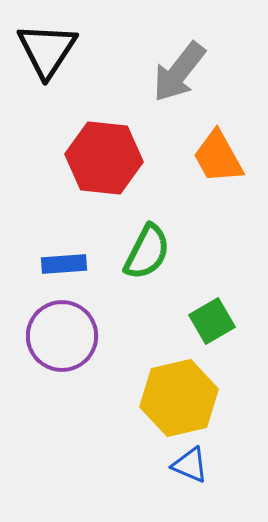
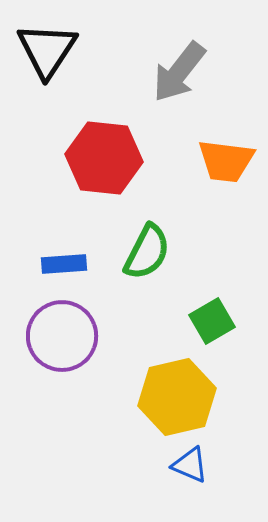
orange trapezoid: moved 8 px right, 4 px down; rotated 54 degrees counterclockwise
yellow hexagon: moved 2 px left, 1 px up
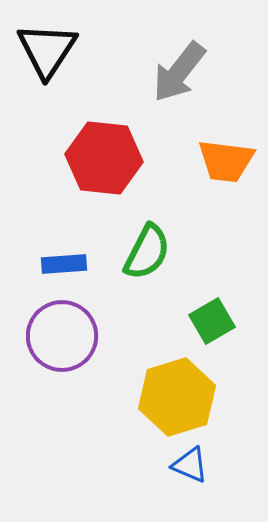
yellow hexagon: rotated 4 degrees counterclockwise
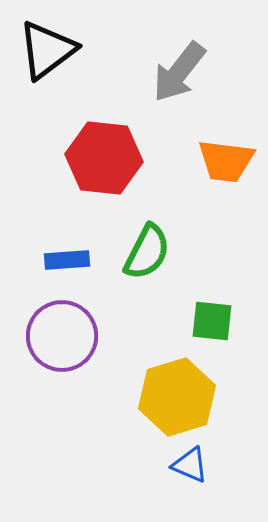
black triangle: rotated 20 degrees clockwise
blue rectangle: moved 3 px right, 4 px up
green square: rotated 36 degrees clockwise
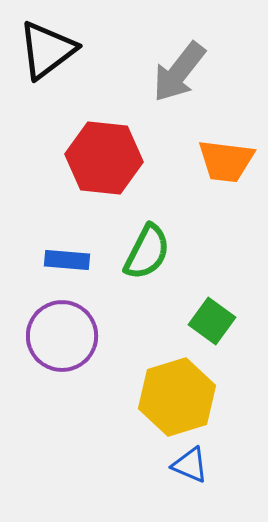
blue rectangle: rotated 9 degrees clockwise
green square: rotated 30 degrees clockwise
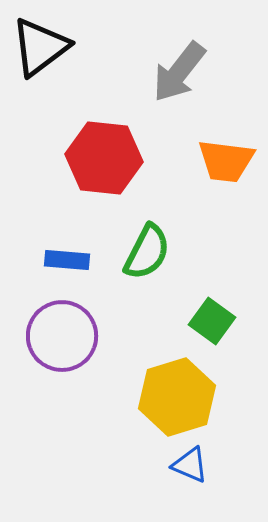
black triangle: moved 7 px left, 3 px up
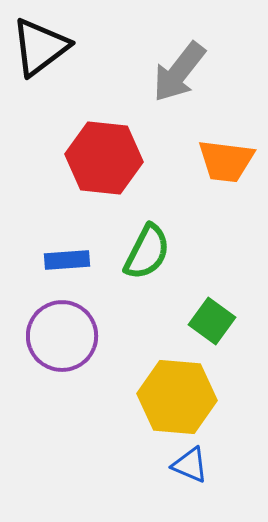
blue rectangle: rotated 9 degrees counterclockwise
yellow hexagon: rotated 22 degrees clockwise
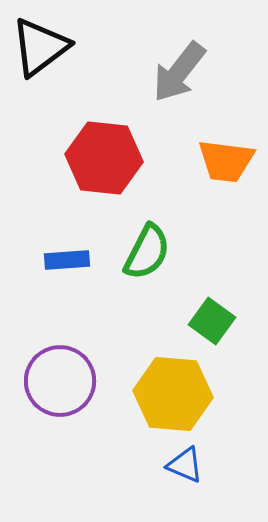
purple circle: moved 2 px left, 45 px down
yellow hexagon: moved 4 px left, 3 px up
blue triangle: moved 5 px left
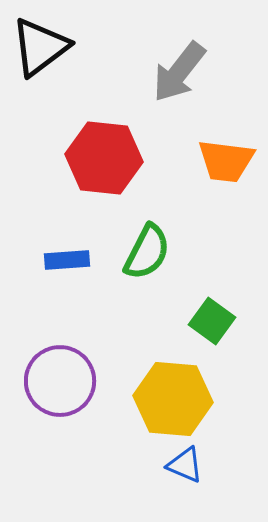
yellow hexagon: moved 5 px down
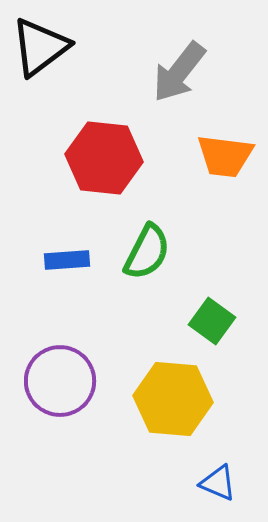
orange trapezoid: moved 1 px left, 5 px up
blue triangle: moved 33 px right, 18 px down
